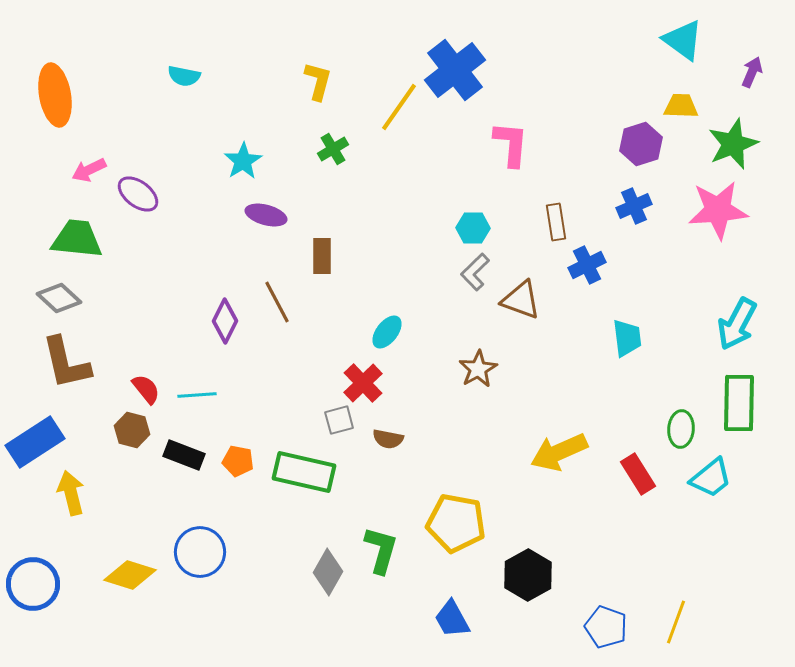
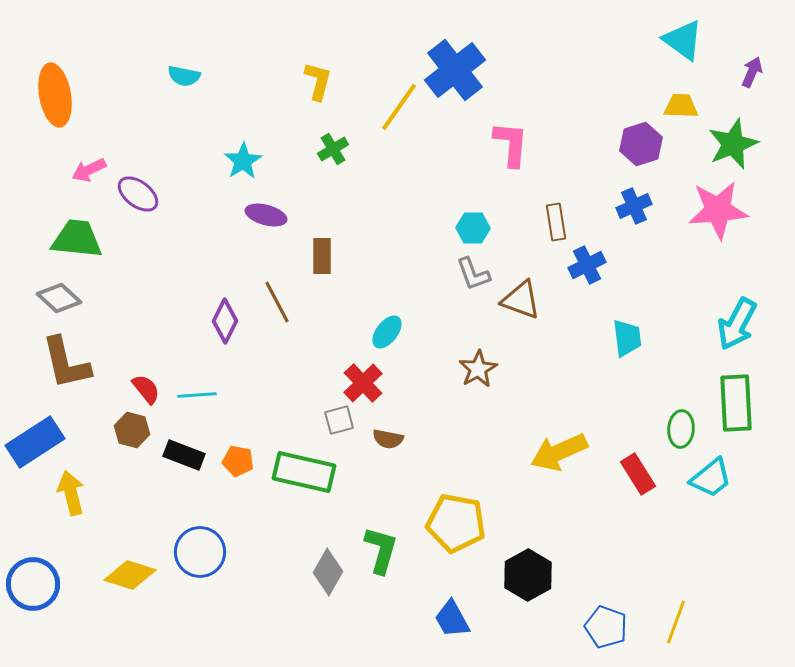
gray L-shape at (475, 272): moved 2 px left, 2 px down; rotated 66 degrees counterclockwise
green rectangle at (739, 403): moved 3 px left; rotated 4 degrees counterclockwise
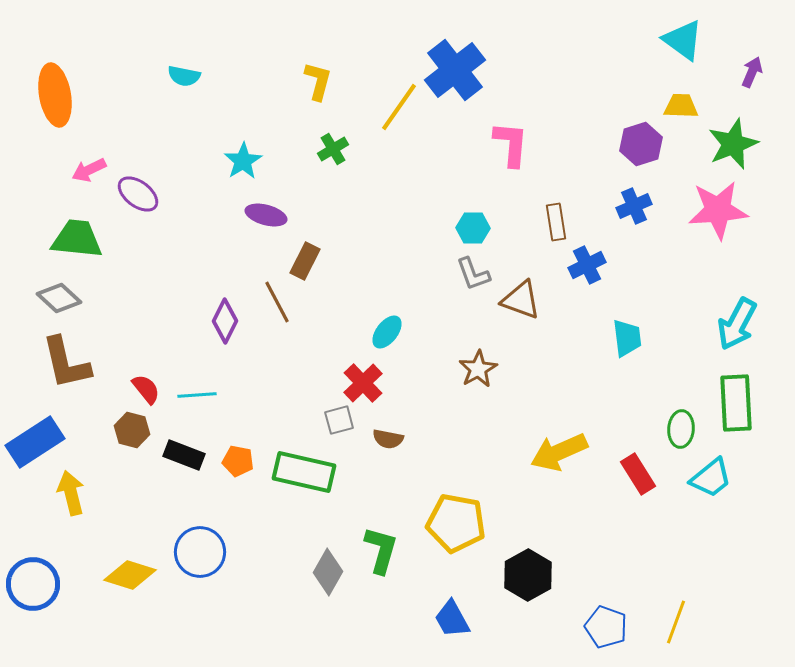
brown rectangle at (322, 256): moved 17 px left, 5 px down; rotated 27 degrees clockwise
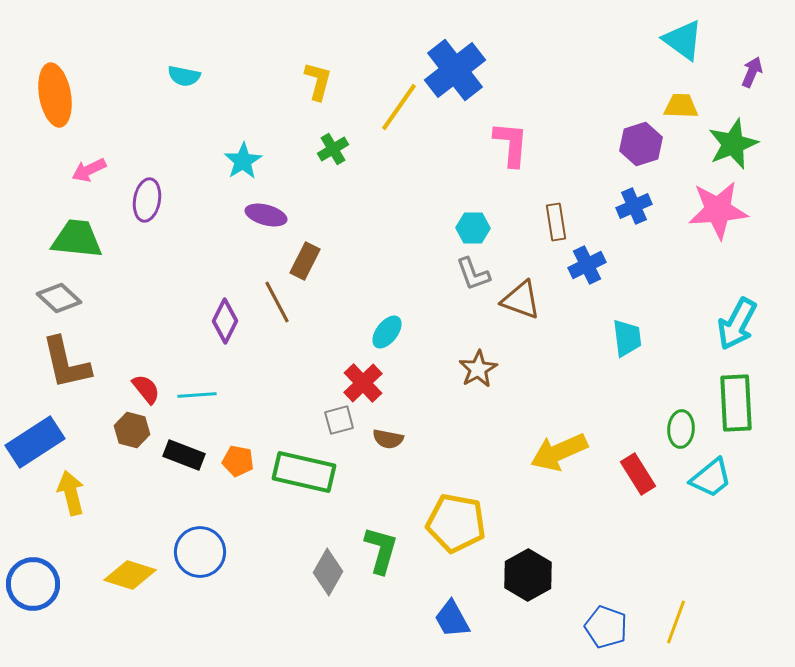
purple ellipse at (138, 194): moved 9 px right, 6 px down; rotated 63 degrees clockwise
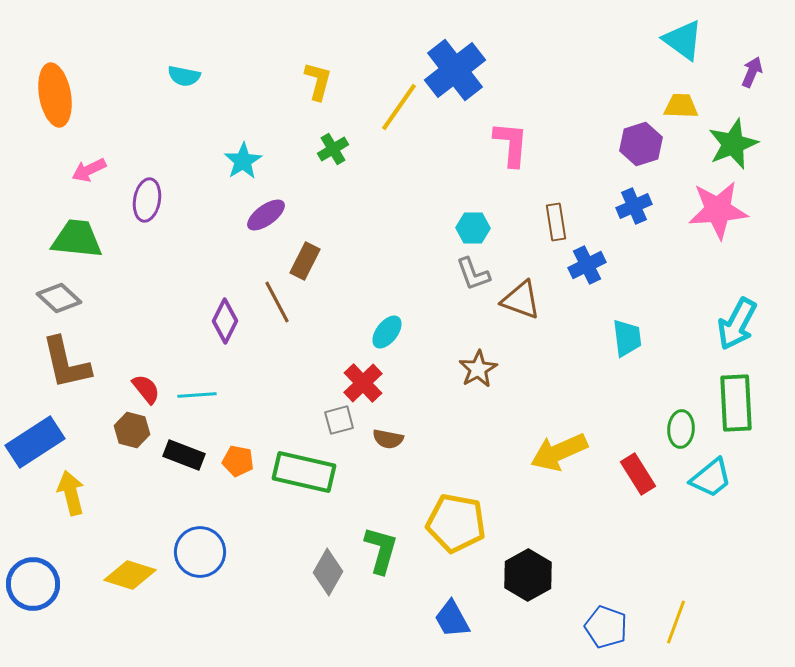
purple ellipse at (266, 215): rotated 51 degrees counterclockwise
